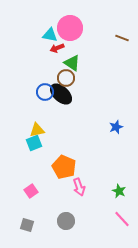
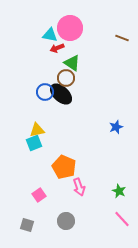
pink square: moved 8 px right, 4 px down
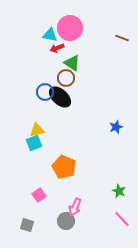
black ellipse: moved 1 px left, 3 px down
pink arrow: moved 4 px left, 20 px down; rotated 42 degrees clockwise
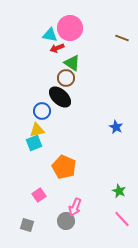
blue circle: moved 3 px left, 19 px down
blue star: rotated 24 degrees counterclockwise
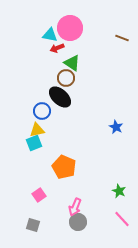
gray circle: moved 12 px right, 1 px down
gray square: moved 6 px right
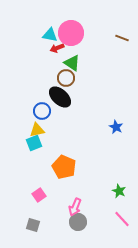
pink circle: moved 1 px right, 5 px down
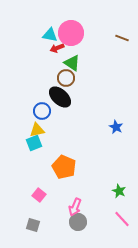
pink square: rotated 16 degrees counterclockwise
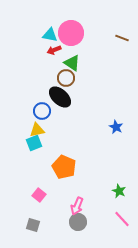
red arrow: moved 3 px left, 2 px down
pink arrow: moved 2 px right, 1 px up
